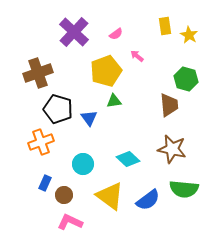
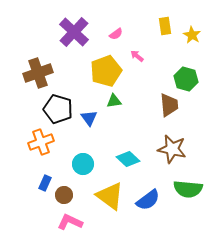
yellow star: moved 3 px right
green semicircle: moved 4 px right
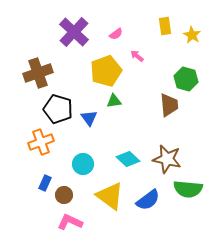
brown star: moved 5 px left, 10 px down
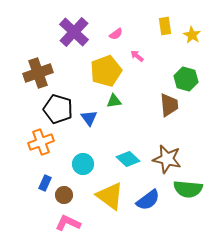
pink L-shape: moved 2 px left, 1 px down
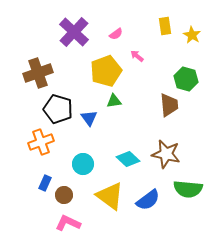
brown star: moved 1 px left, 5 px up
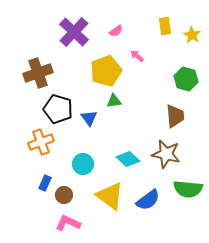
pink semicircle: moved 3 px up
brown trapezoid: moved 6 px right, 11 px down
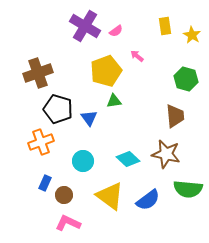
purple cross: moved 11 px right, 6 px up; rotated 12 degrees counterclockwise
cyan circle: moved 3 px up
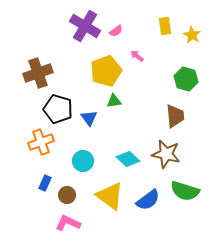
green semicircle: moved 3 px left, 2 px down; rotated 12 degrees clockwise
brown circle: moved 3 px right
